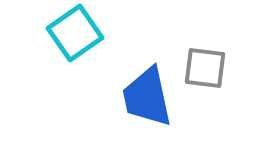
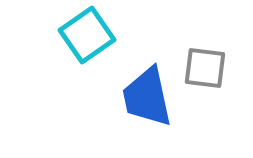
cyan square: moved 12 px right, 2 px down
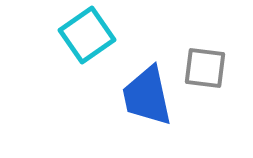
blue trapezoid: moved 1 px up
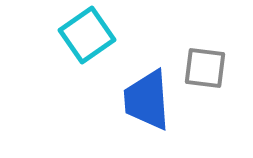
blue trapezoid: moved 4 px down; rotated 8 degrees clockwise
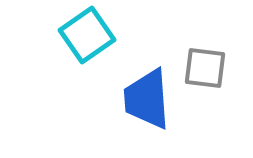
blue trapezoid: moved 1 px up
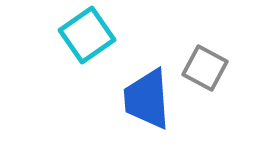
gray square: rotated 21 degrees clockwise
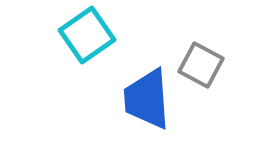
gray square: moved 4 px left, 3 px up
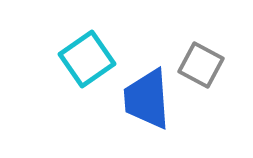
cyan square: moved 24 px down
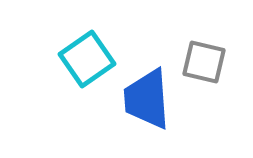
gray square: moved 3 px right, 3 px up; rotated 15 degrees counterclockwise
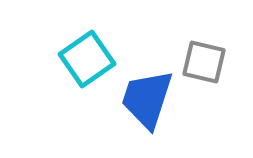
blue trapezoid: rotated 22 degrees clockwise
